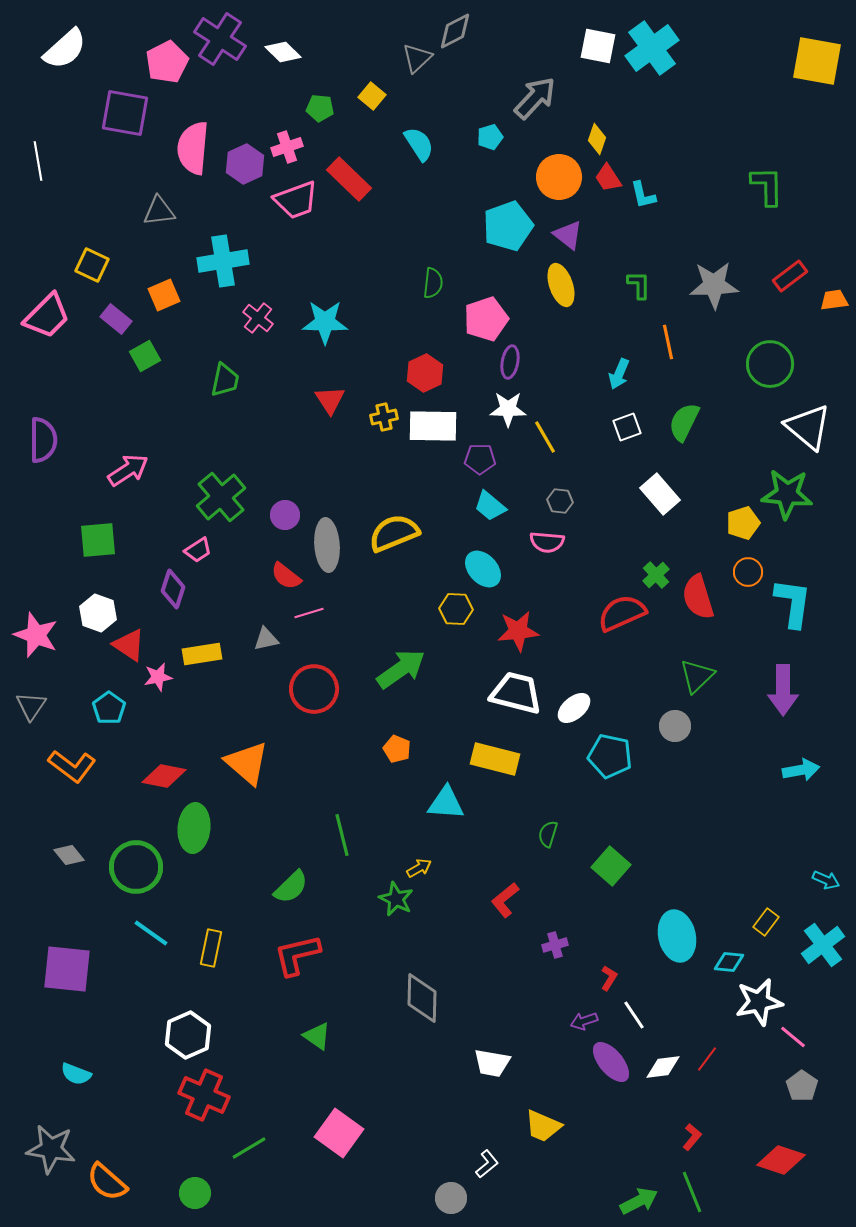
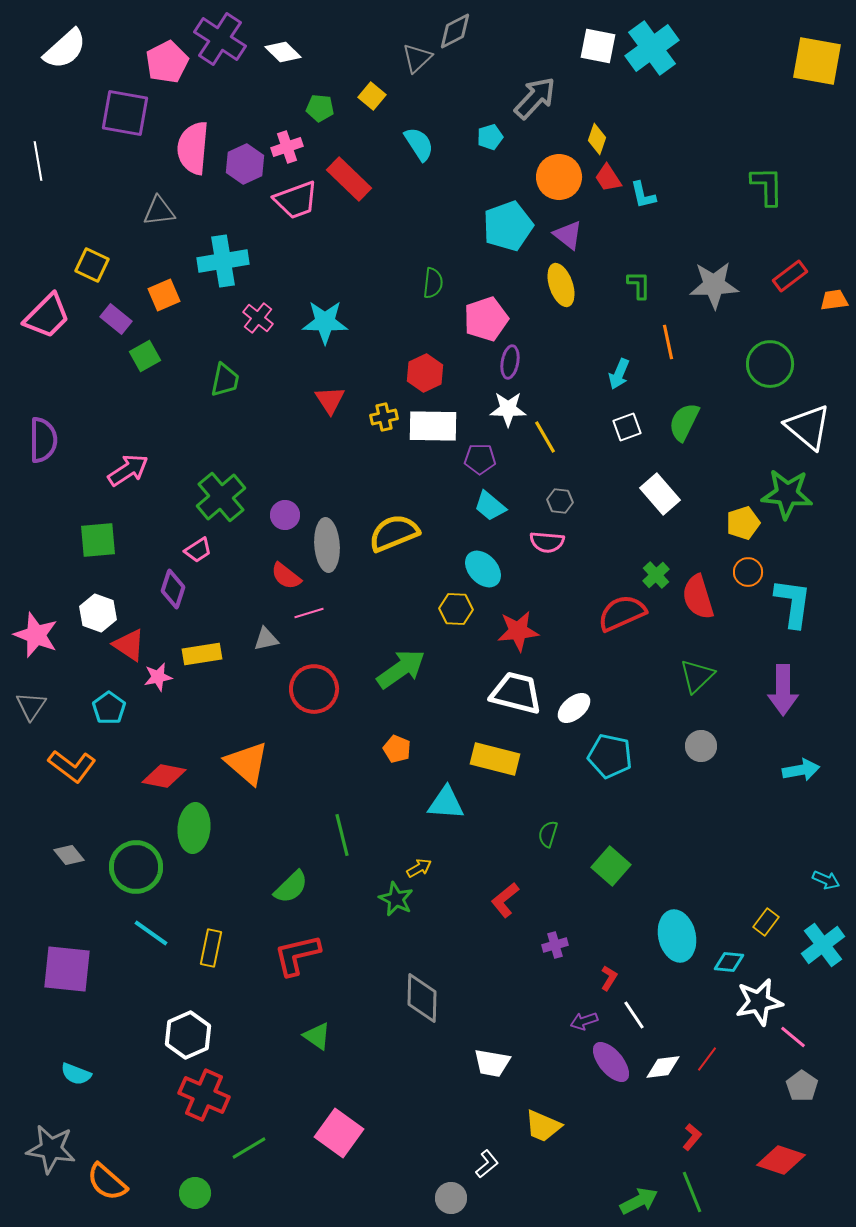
gray circle at (675, 726): moved 26 px right, 20 px down
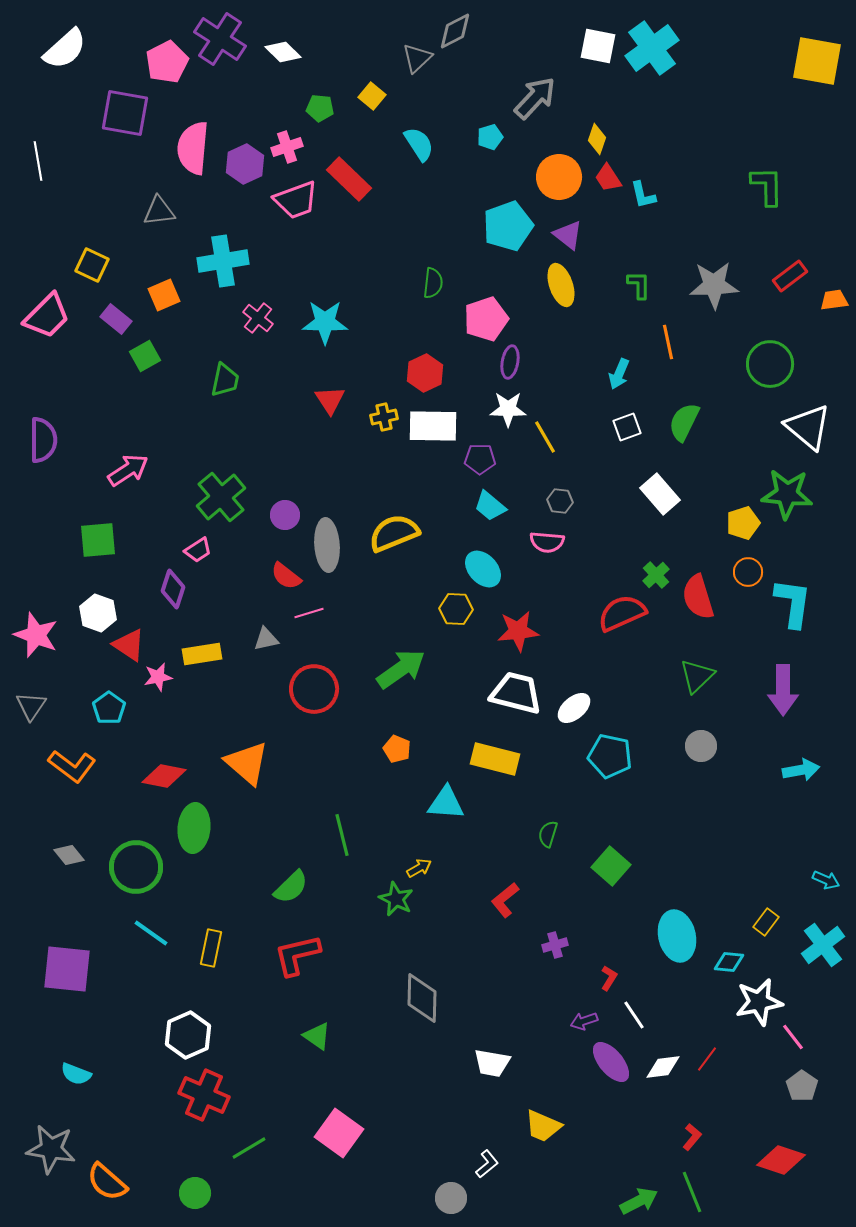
pink line at (793, 1037): rotated 12 degrees clockwise
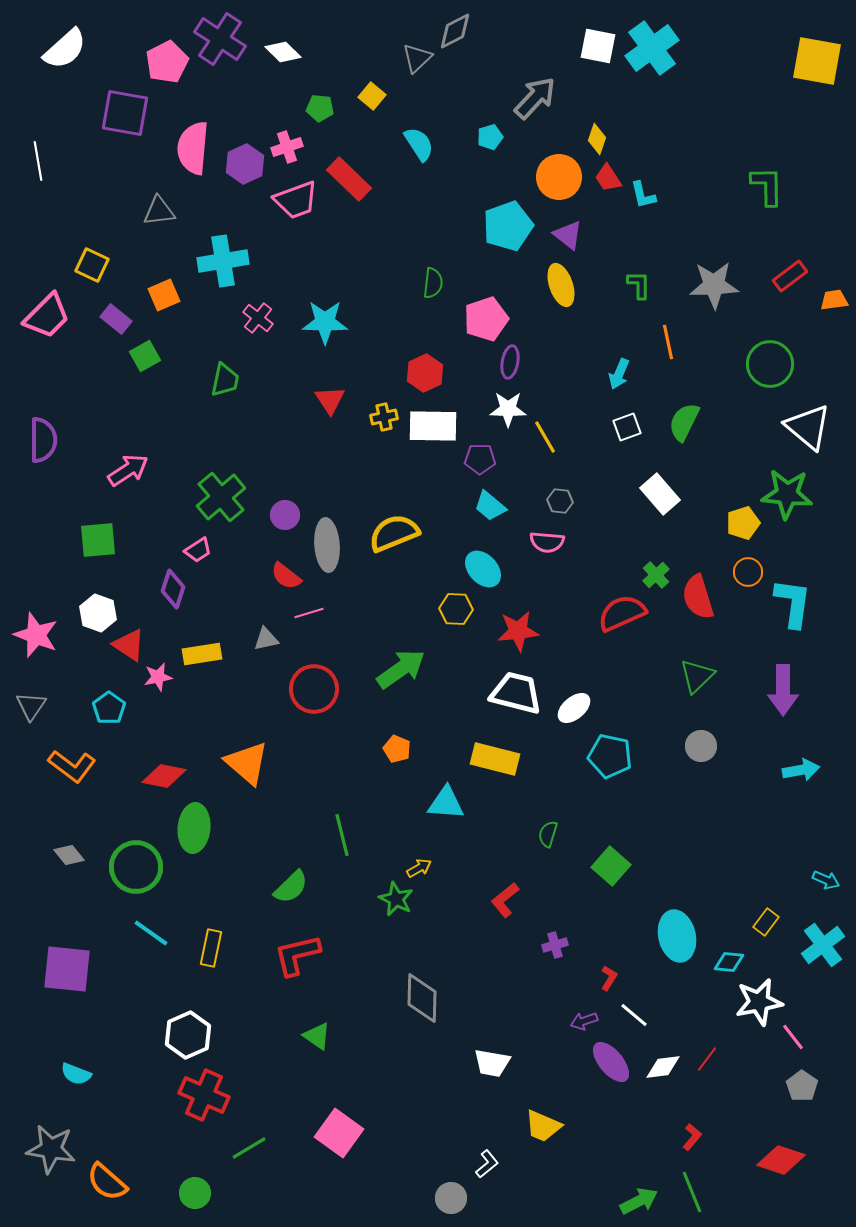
white line at (634, 1015): rotated 16 degrees counterclockwise
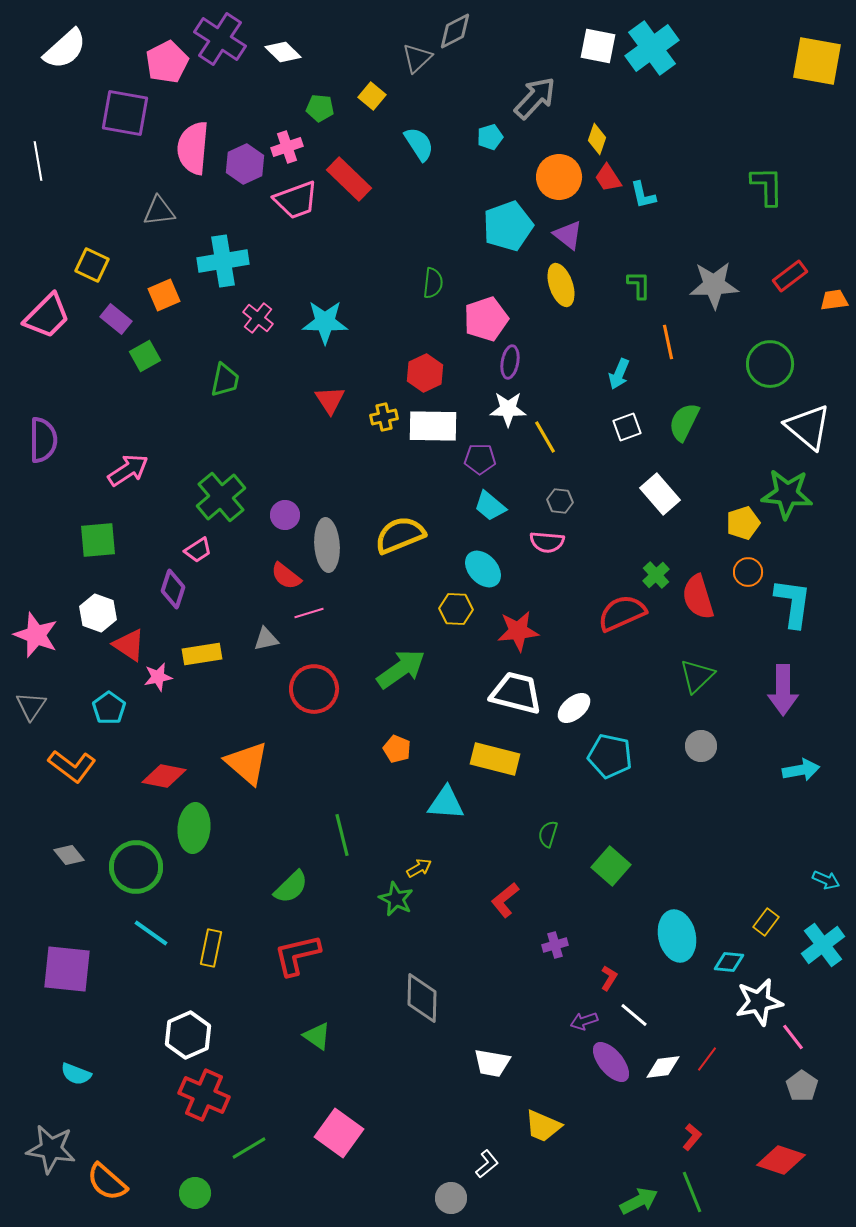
yellow semicircle at (394, 533): moved 6 px right, 2 px down
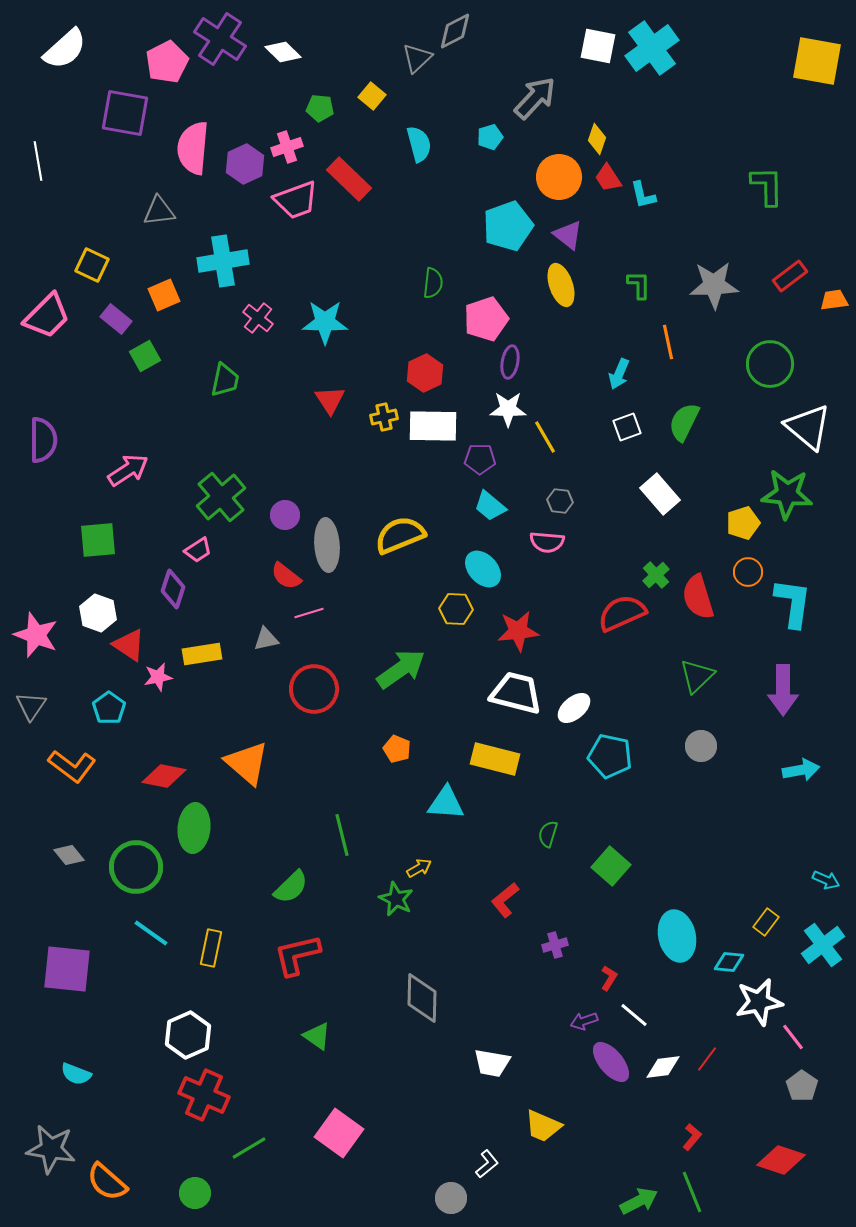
cyan semicircle at (419, 144): rotated 18 degrees clockwise
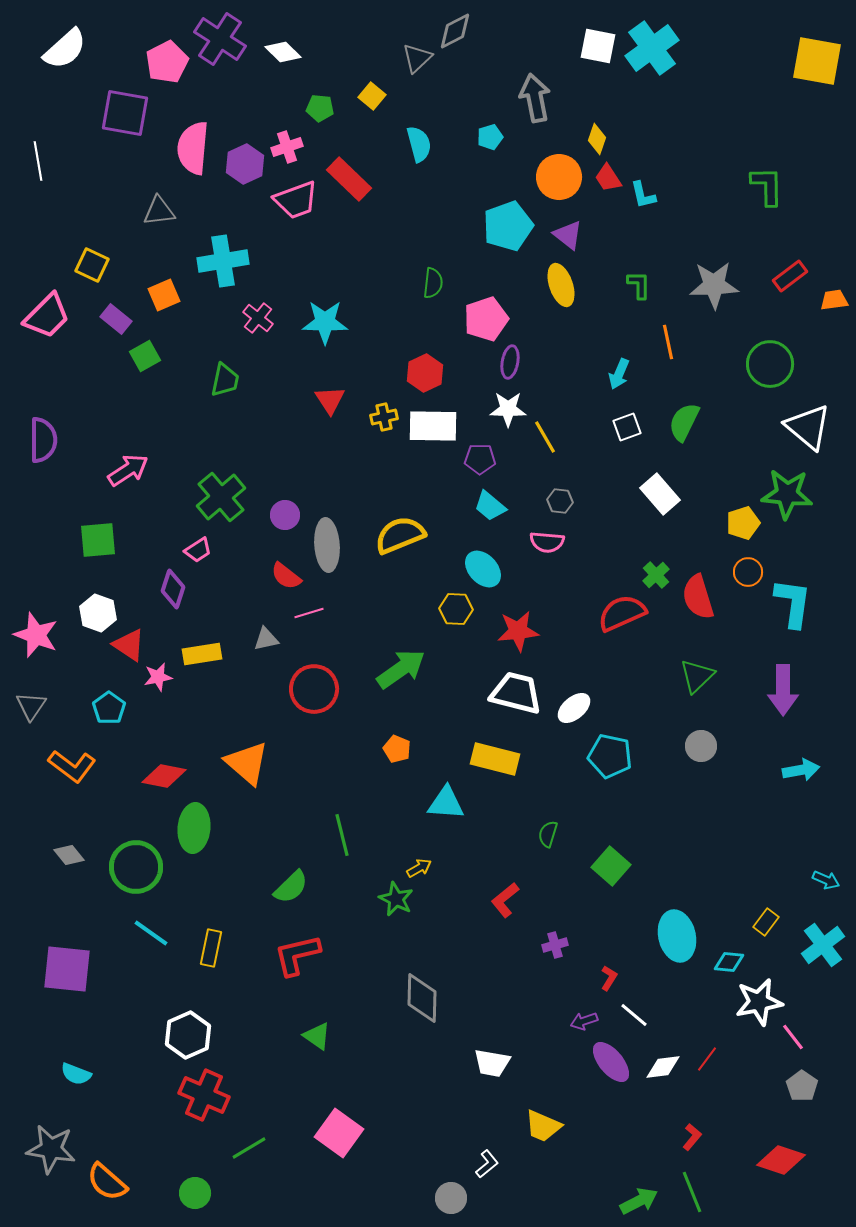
gray arrow at (535, 98): rotated 54 degrees counterclockwise
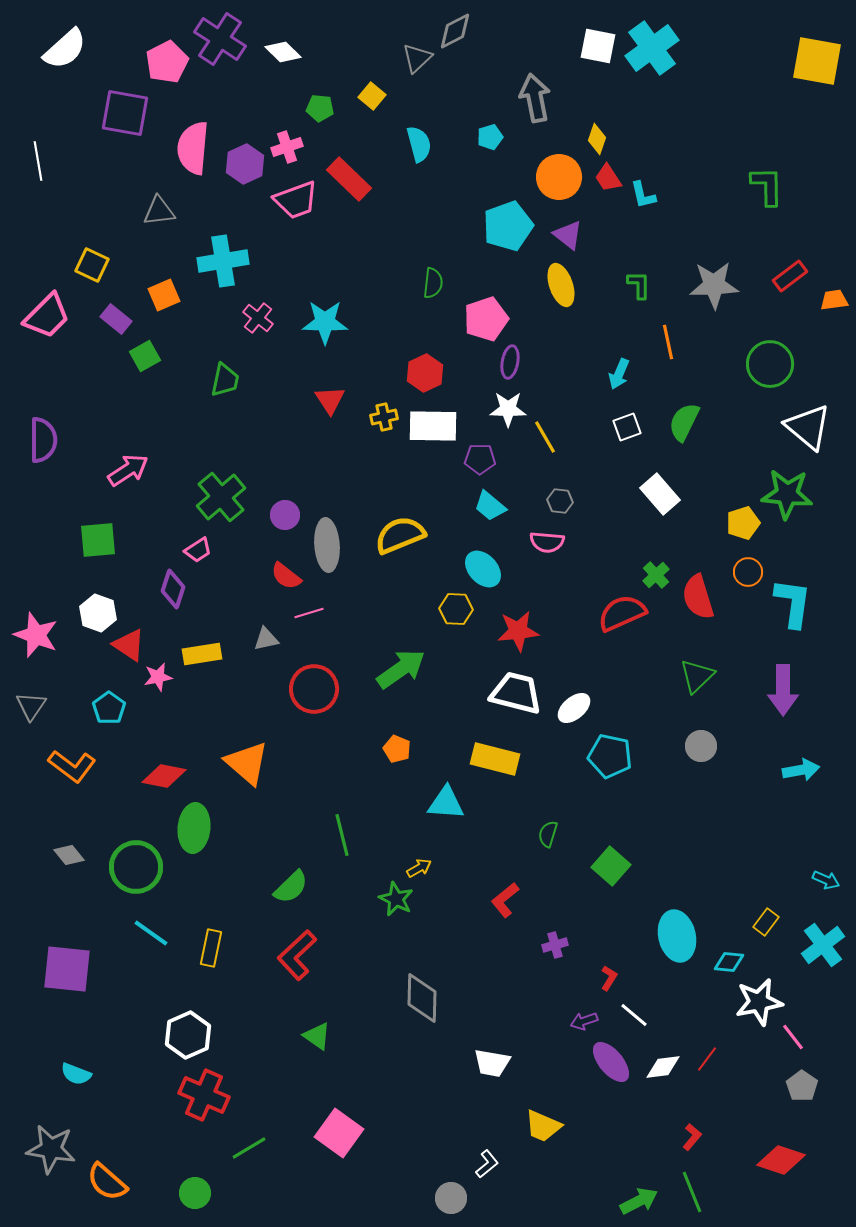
red L-shape at (297, 955): rotated 30 degrees counterclockwise
